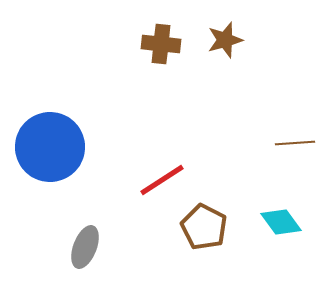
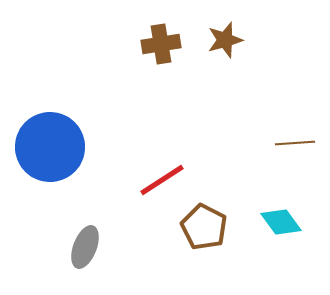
brown cross: rotated 15 degrees counterclockwise
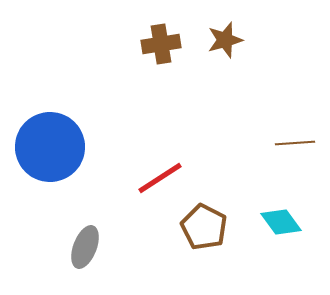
red line: moved 2 px left, 2 px up
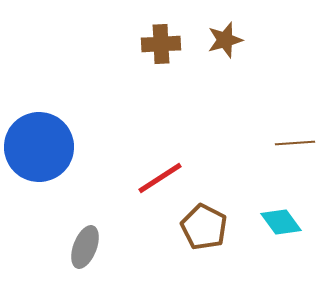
brown cross: rotated 6 degrees clockwise
blue circle: moved 11 px left
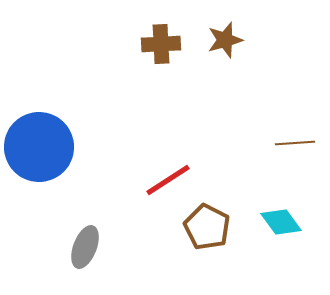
red line: moved 8 px right, 2 px down
brown pentagon: moved 3 px right
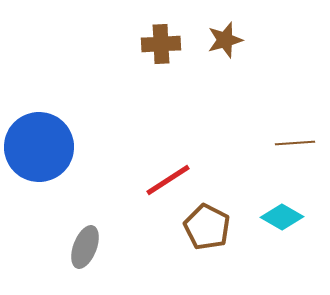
cyan diamond: moved 1 px right, 5 px up; rotated 24 degrees counterclockwise
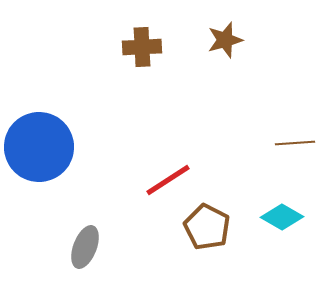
brown cross: moved 19 px left, 3 px down
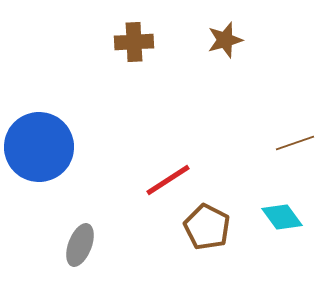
brown cross: moved 8 px left, 5 px up
brown line: rotated 15 degrees counterclockwise
cyan diamond: rotated 24 degrees clockwise
gray ellipse: moved 5 px left, 2 px up
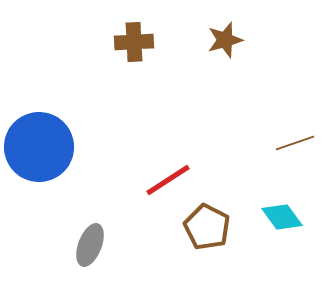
gray ellipse: moved 10 px right
